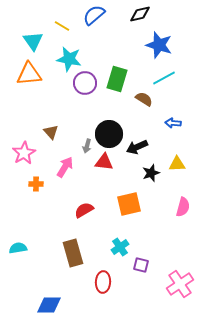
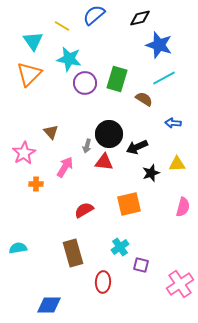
black diamond: moved 4 px down
orange triangle: rotated 40 degrees counterclockwise
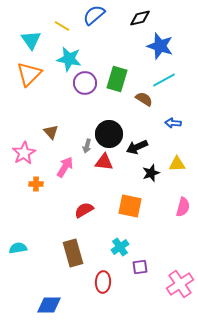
cyan triangle: moved 2 px left, 1 px up
blue star: moved 1 px right, 1 px down
cyan line: moved 2 px down
orange square: moved 1 px right, 2 px down; rotated 25 degrees clockwise
purple square: moved 1 px left, 2 px down; rotated 21 degrees counterclockwise
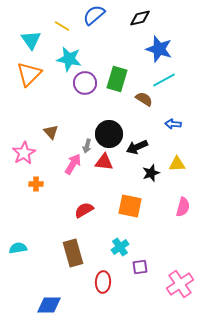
blue star: moved 1 px left, 3 px down
blue arrow: moved 1 px down
pink arrow: moved 8 px right, 3 px up
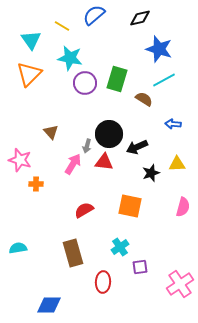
cyan star: moved 1 px right, 1 px up
pink star: moved 4 px left, 7 px down; rotated 25 degrees counterclockwise
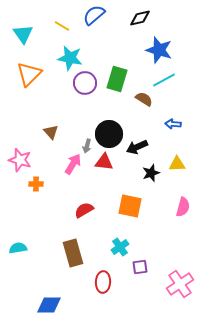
cyan triangle: moved 8 px left, 6 px up
blue star: moved 1 px down
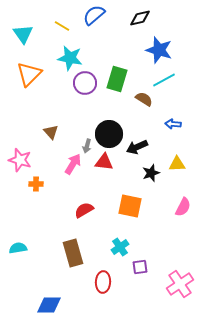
pink semicircle: rotated 12 degrees clockwise
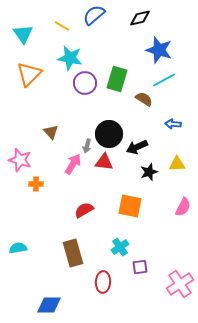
black star: moved 2 px left, 1 px up
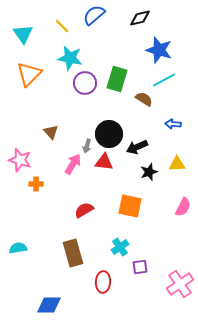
yellow line: rotated 14 degrees clockwise
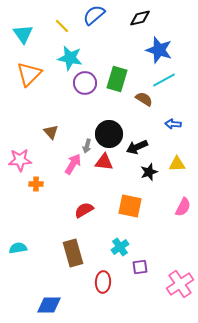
pink star: rotated 20 degrees counterclockwise
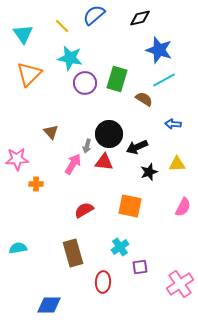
pink star: moved 3 px left, 1 px up
